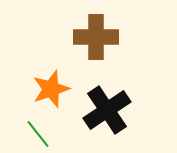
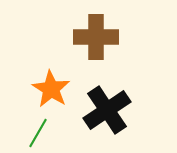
orange star: rotated 21 degrees counterclockwise
green line: moved 1 px up; rotated 68 degrees clockwise
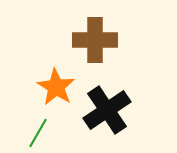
brown cross: moved 1 px left, 3 px down
orange star: moved 5 px right, 2 px up
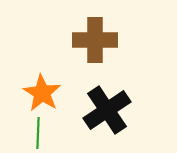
orange star: moved 14 px left, 6 px down
green line: rotated 28 degrees counterclockwise
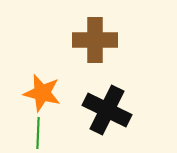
orange star: rotated 18 degrees counterclockwise
black cross: rotated 30 degrees counterclockwise
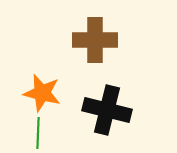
black cross: rotated 12 degrees counterclockwise
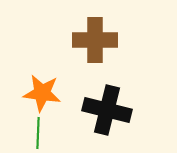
orange star: rotated 6 degrees counterclockwise
